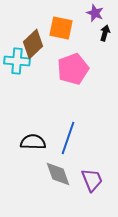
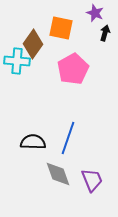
brown diamond: rotated 12 degrees counterclockwise
pink pentagon: rotated 8 degrees counterclockwise
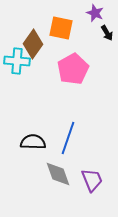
black arrow: moved 2 px right; rotated 133 degrees clockwise
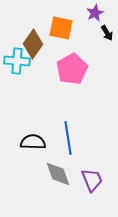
purple star: rotated 24 degrees clockwise
pink pentagon: moved 1 px left
blue line: rotated 28 degrees counterclockwise
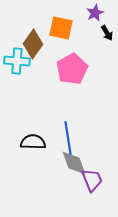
gray diamond: moved 16 px right, 11 px up
